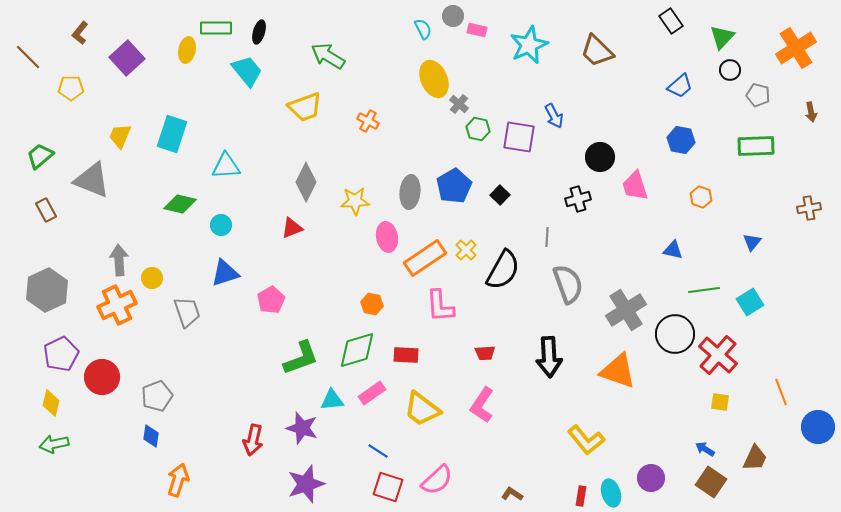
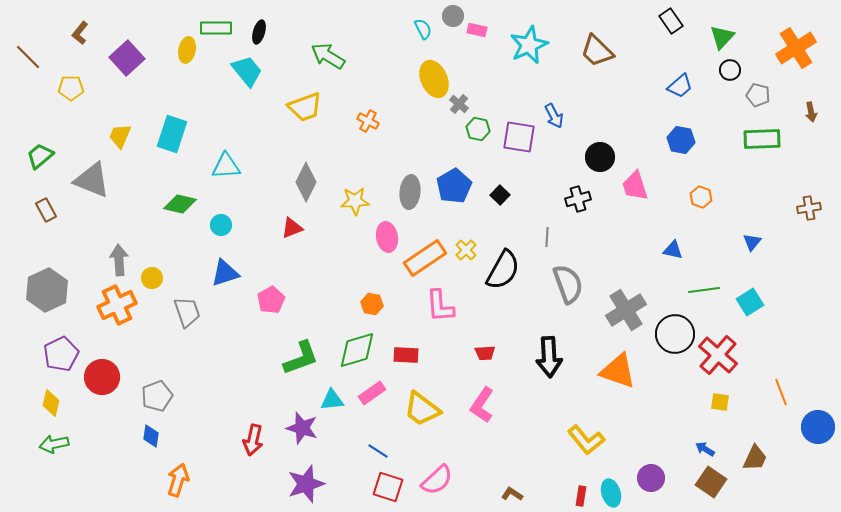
green rectangle at (756, 146): moved 6 px right, 7 px up
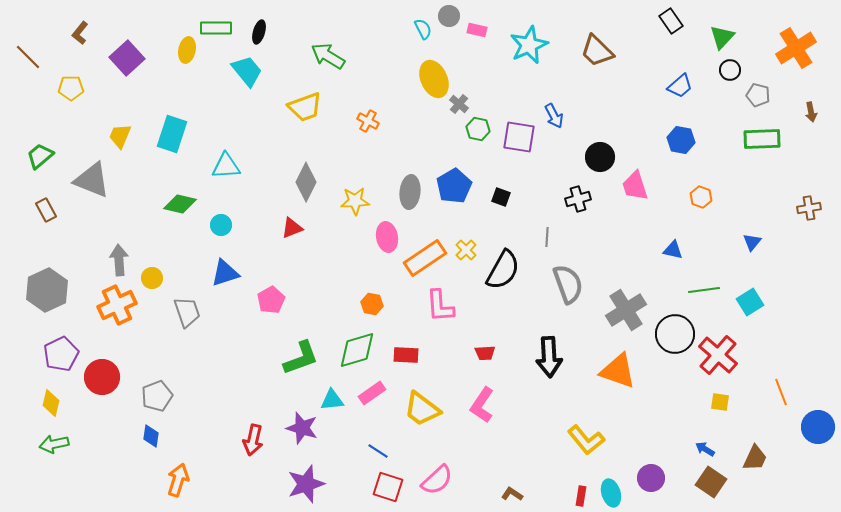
gray circle at (453, 16): moved 4 px left
black square at (500, 195): moved 1 px right, 2 px down; rotated 24 degrees counterclockwise
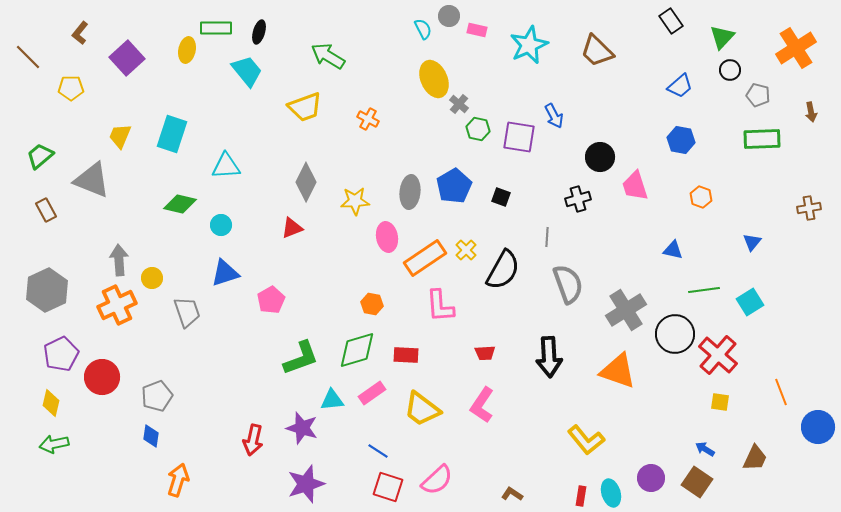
orange cross at (368, 121): moved 2 px up
brown square at (711, 482): moved 14 px left
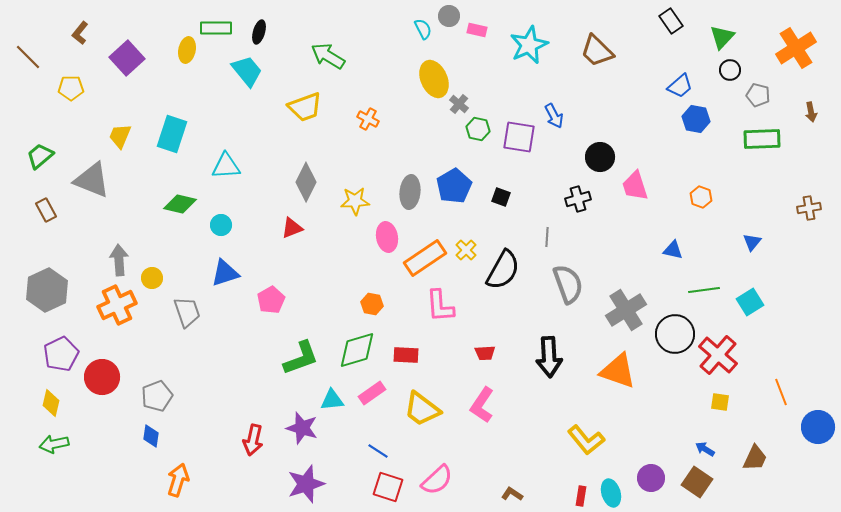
blue hexagon at (681, 140): moved 15 px right, 21 px up
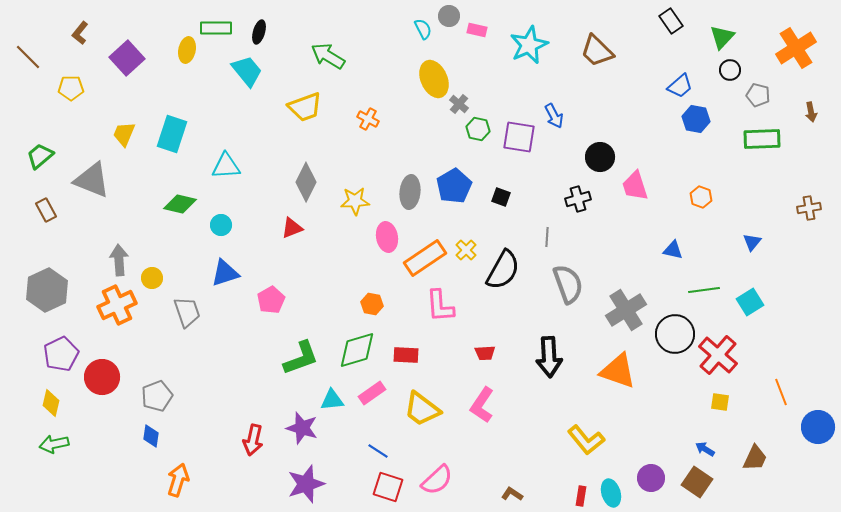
yellow trapezoid at (120, 136): moved 4 px right, 2 px up
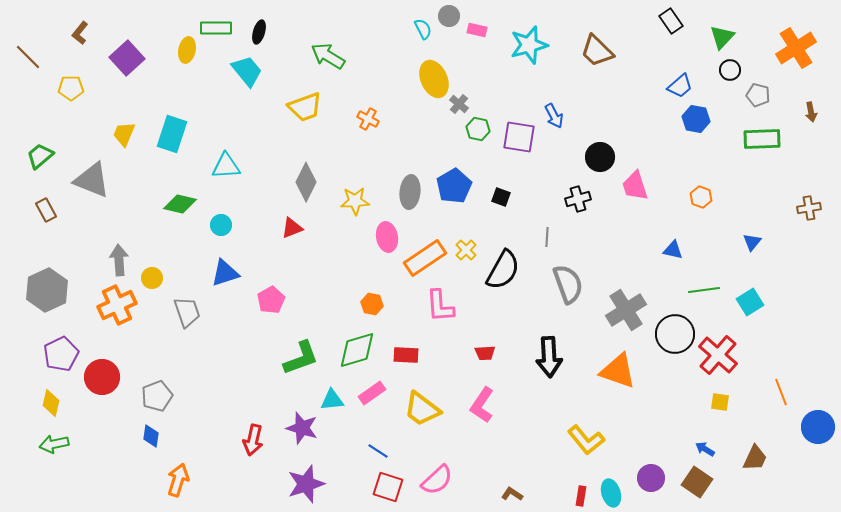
cyan star at (529, 45): rotated 9 degrees clockwise
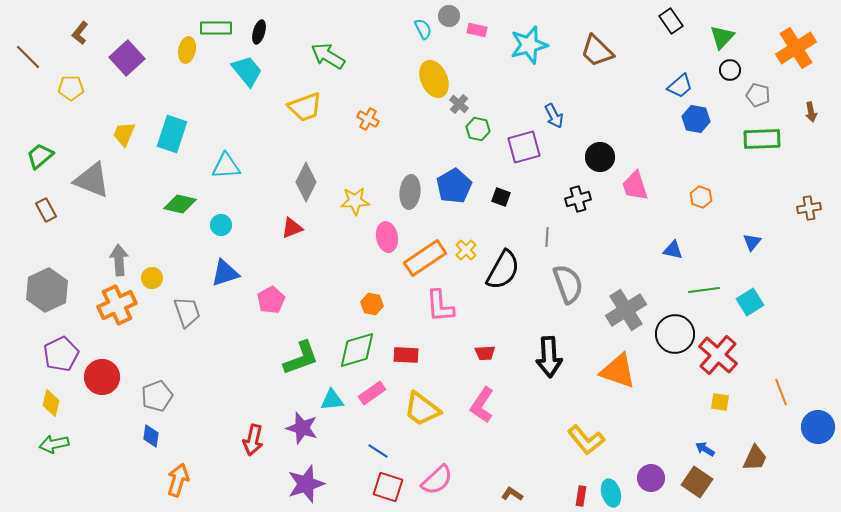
purple square at (519, 137): moved 5 px right, 10 px down; rotated 24 degrees counterclockwise
